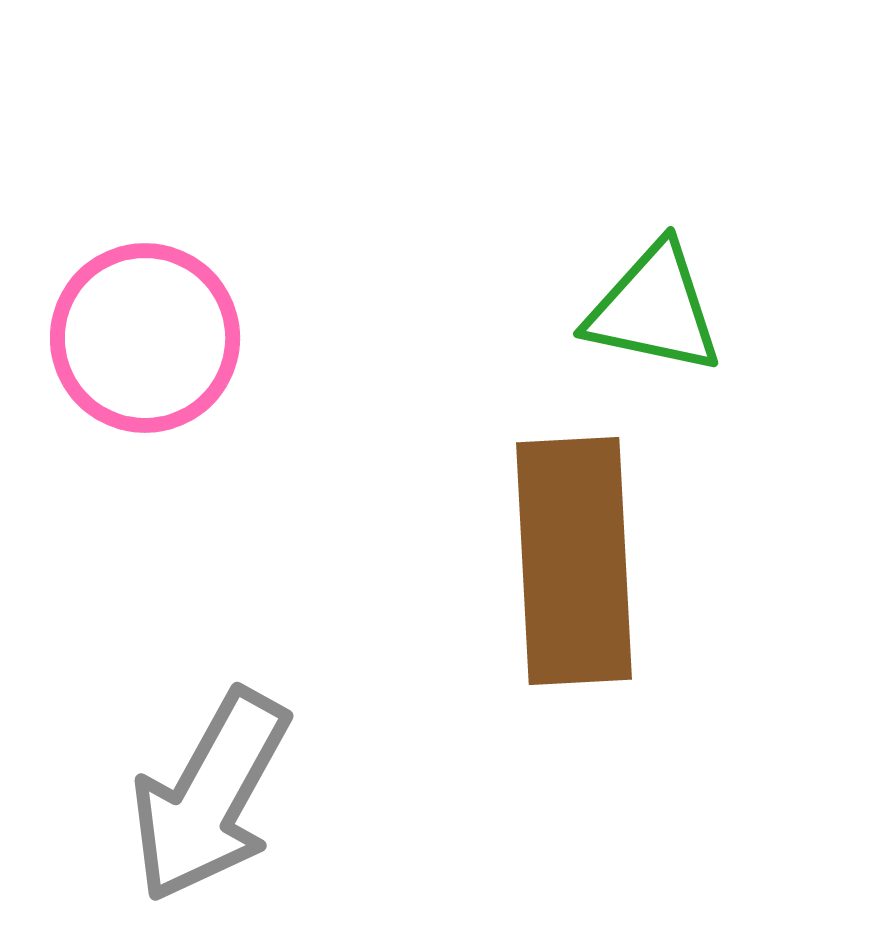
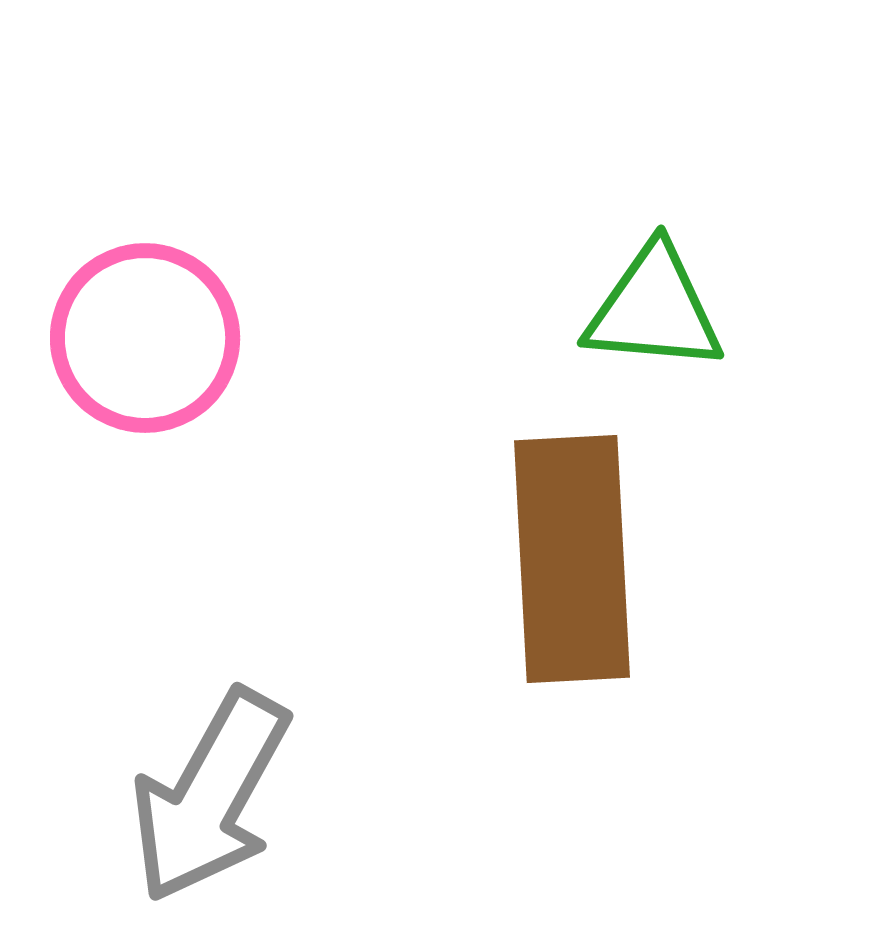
green triangle: rotated 7 degrees counterclockwise
brown rectangle: moved 2 px left, 2 px up
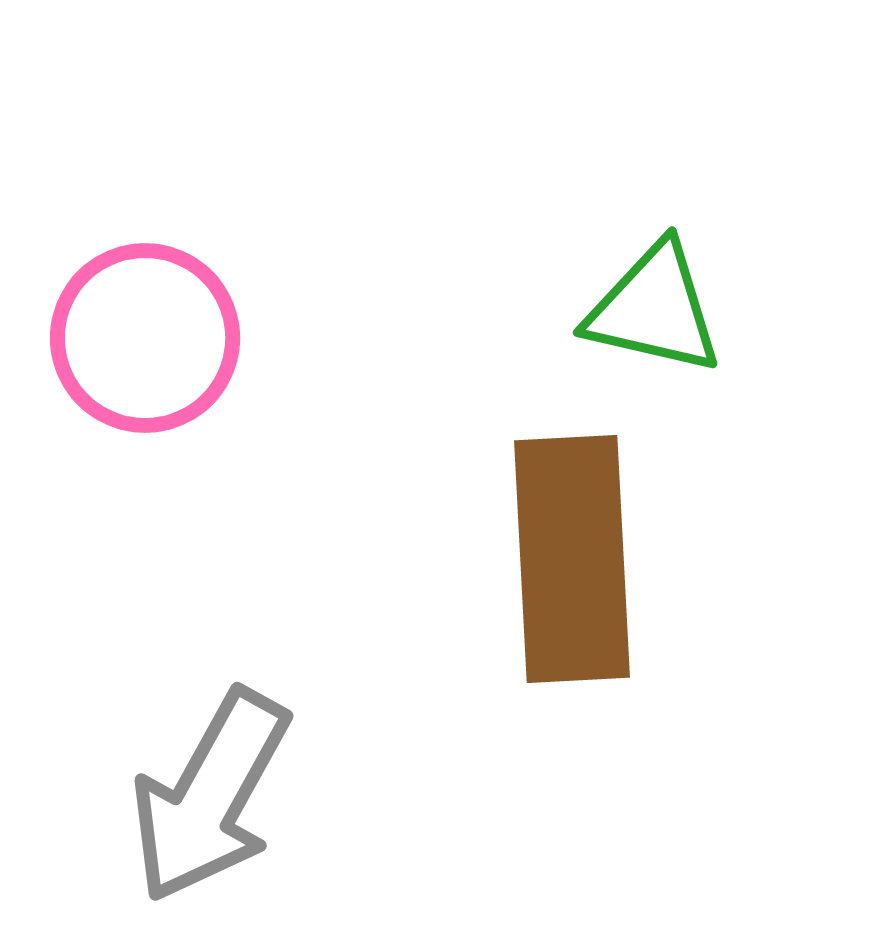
green triangle: rotated 8 degrees clockwise
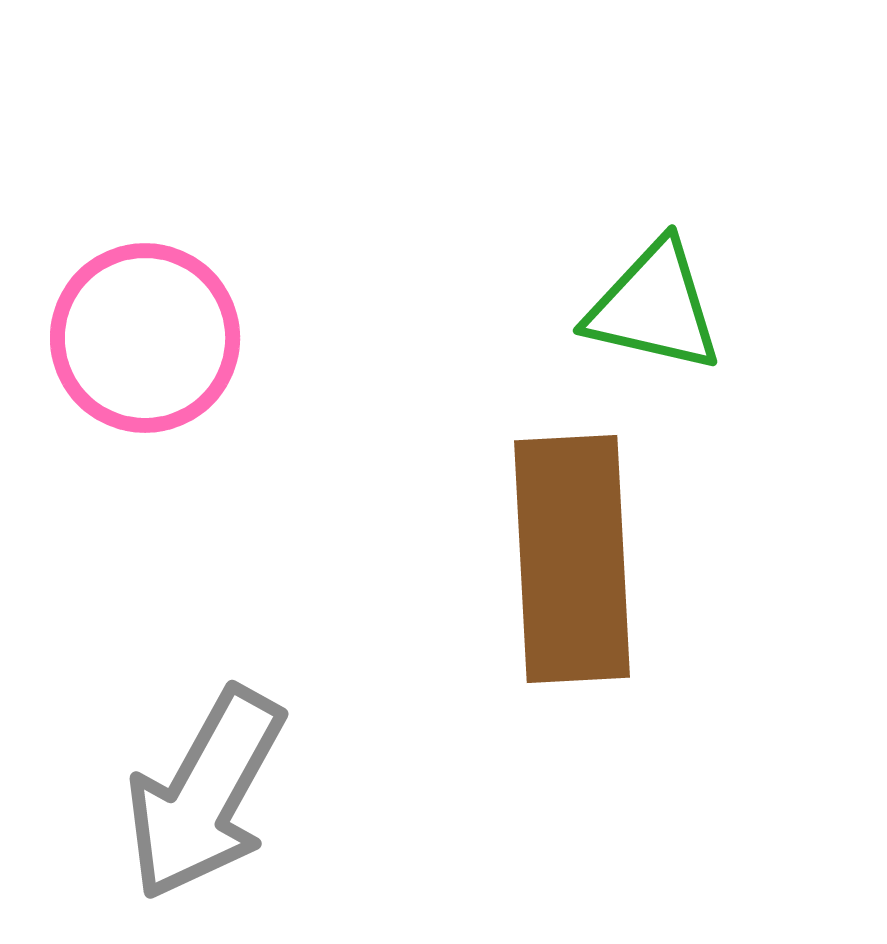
green triangle: moved 2 px up
gray arrow: moved 5 px left, 2 px up
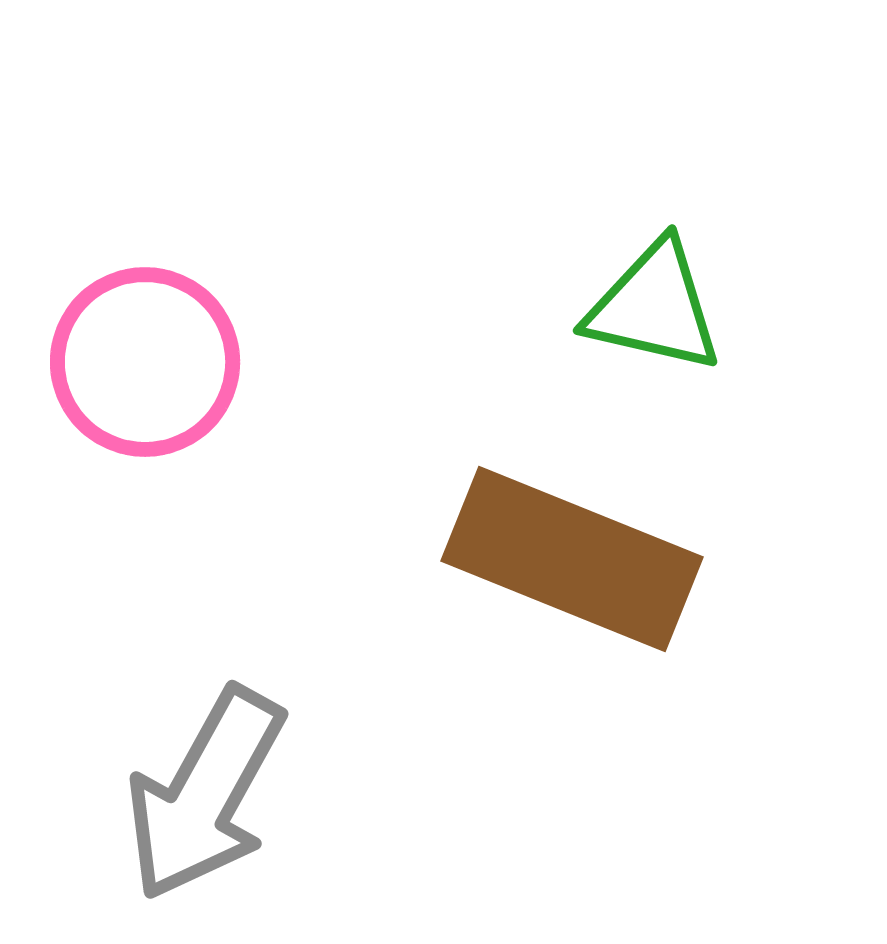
pink circle: moved 24 px down
brown rectangle: rotated 65 degrees counterclockwise
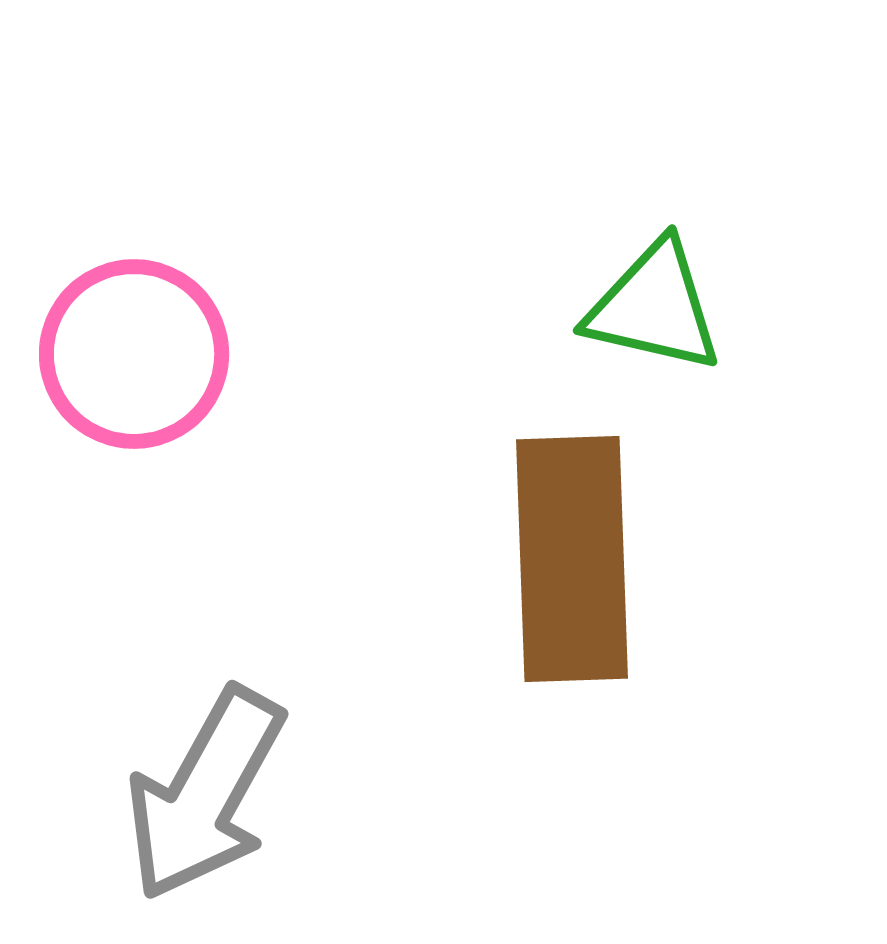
pink circle: moved 11 px left, 8 px up
brown rectangle: rotated 66 degrees clockwise
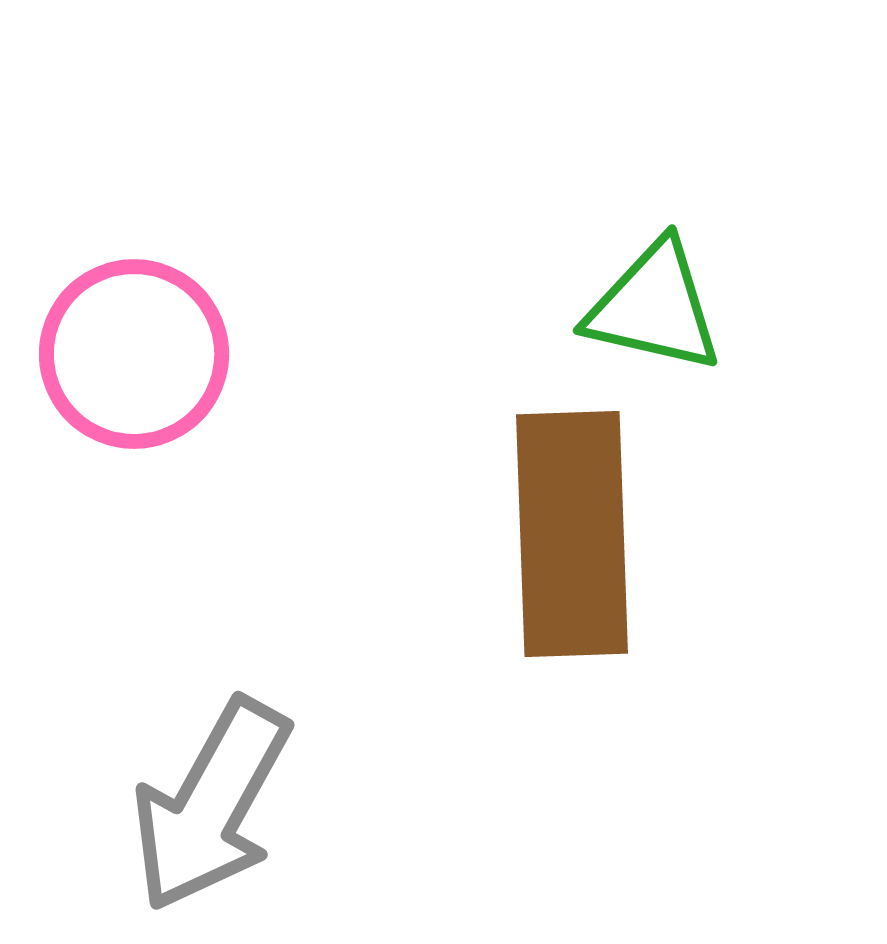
brown rectangle: moved 25 px up
gray arrow: moved 6 px right, 11 px down
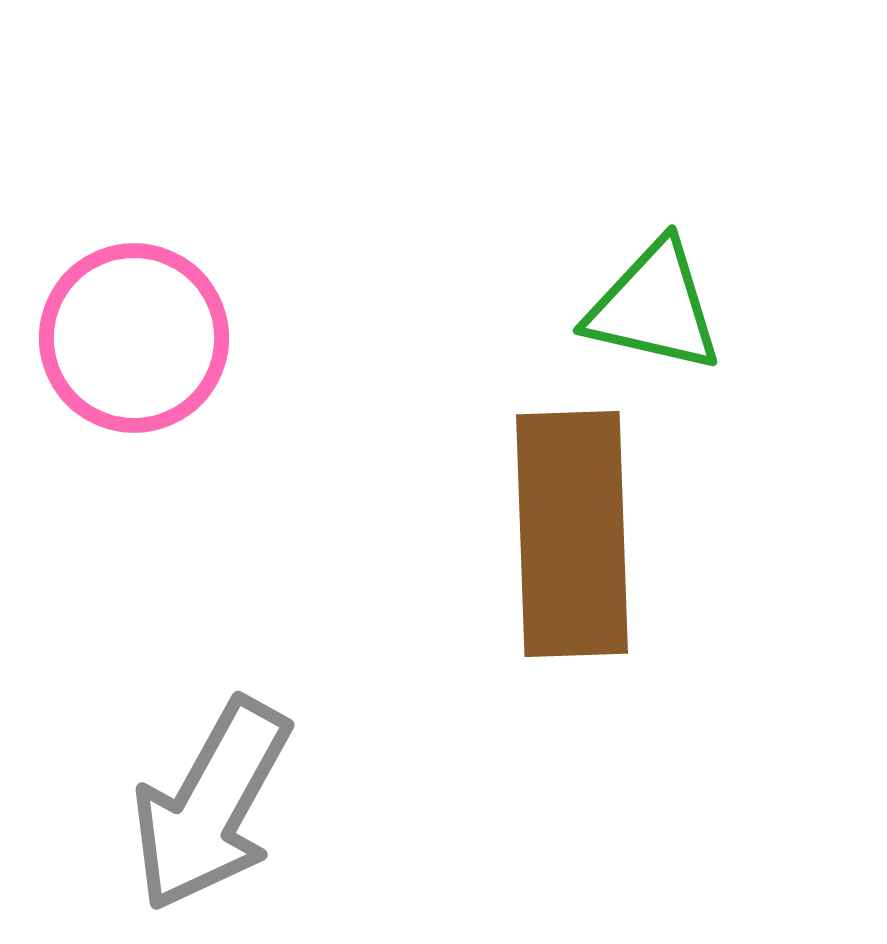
pink circle: moved 16 px up
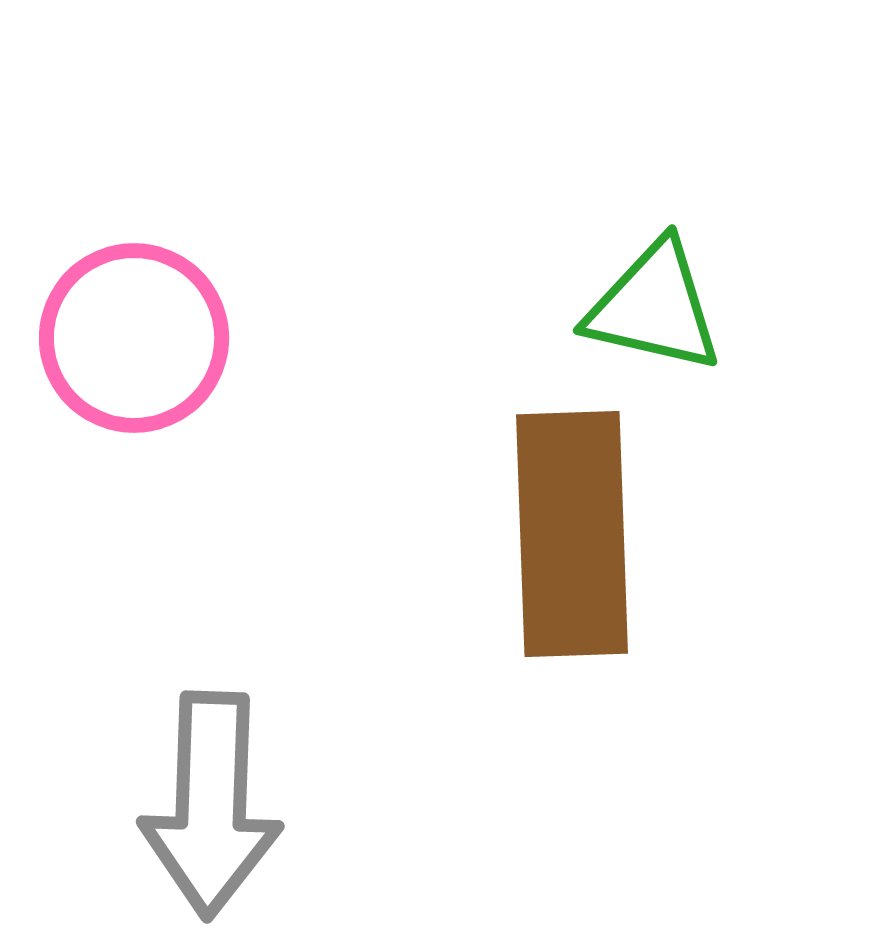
gray arrow: rotated 27 degrees counterclockwise
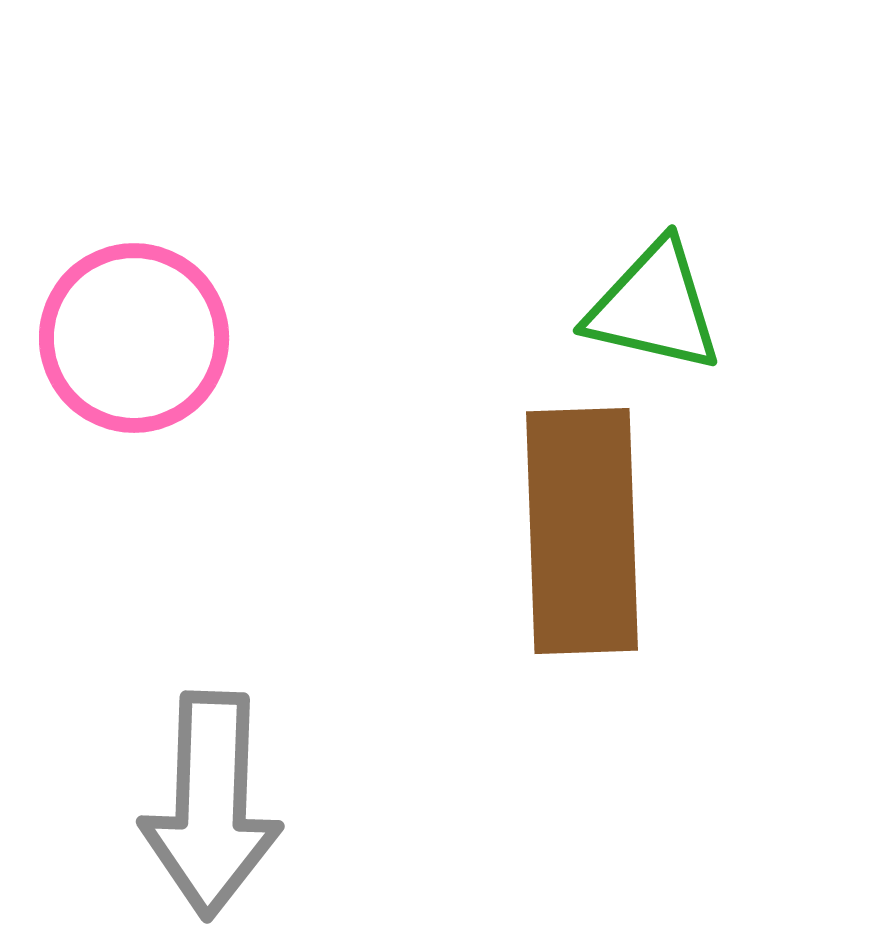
brown rectangle: moved 10 px right, 3 px up
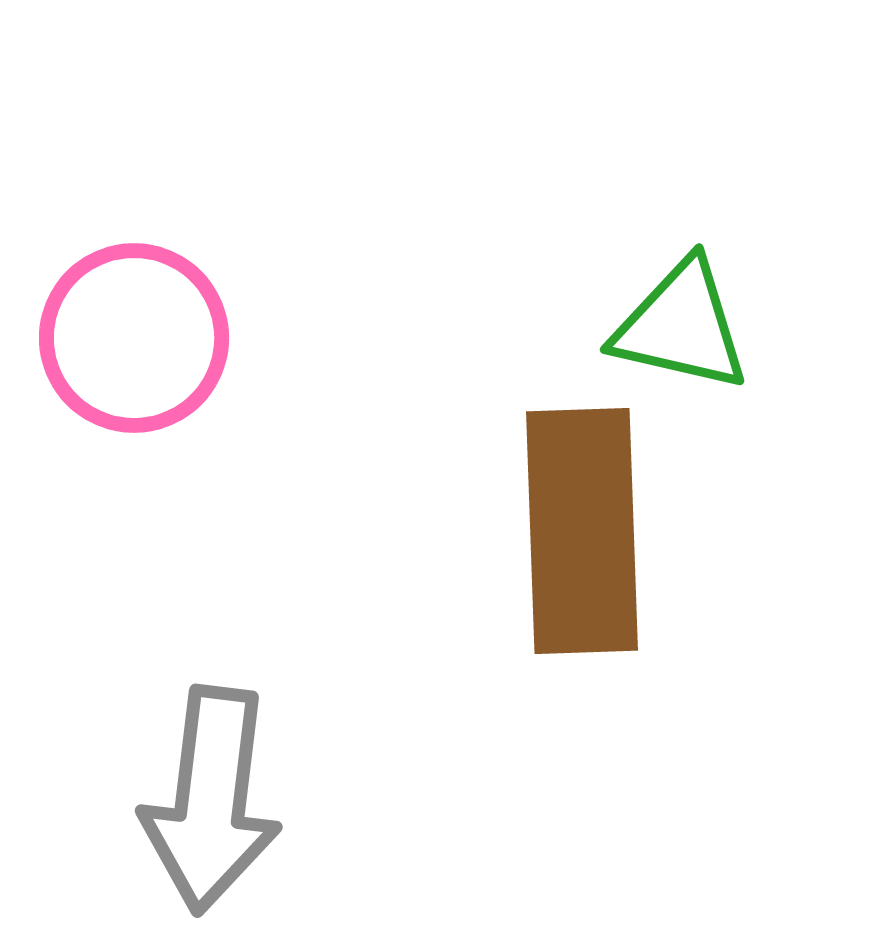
green triangle: moved 27 px right, 19 px down
gray arrow: moved 5 px up; rotated 5 degrees clockwise
